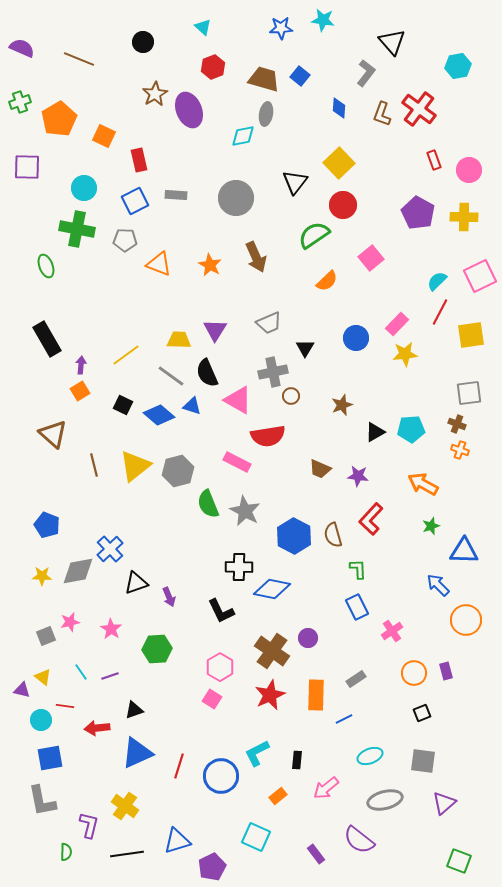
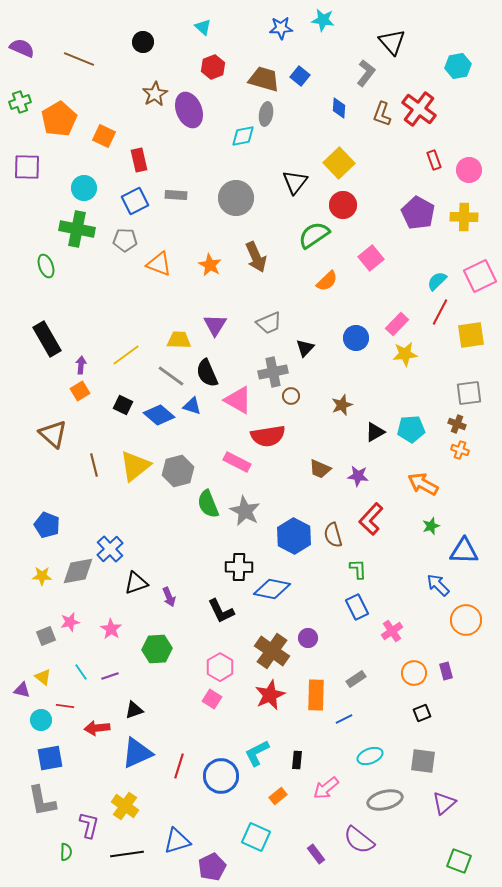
purple triangle at (215, 330): moved 5 px up
black triangle at (305, 348): rotated 12 degrees clockwise
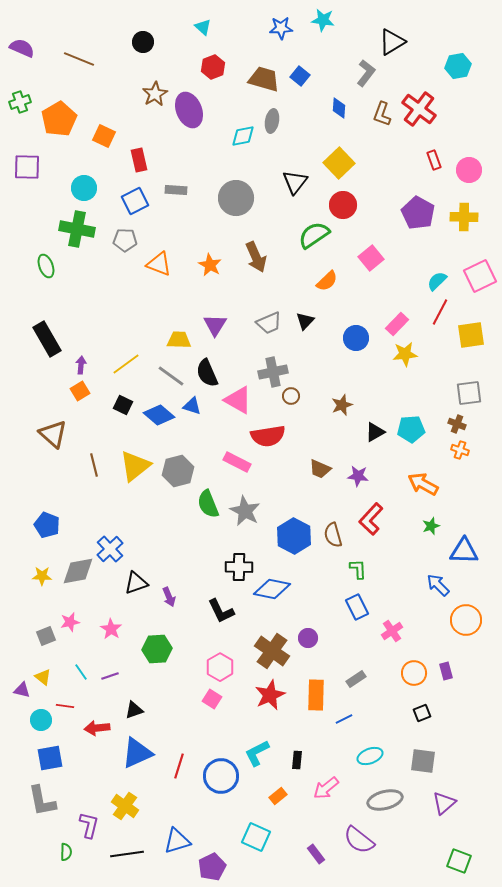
black triangle at (392, 42): rotated 40 degrees clockwise
gray ellipse at (266, 114): moved 6 px right, 7 px down
gray rectangle at (176, 195): moved 5 px up
black triangle at (305, 348): moved 27 px up
yellow line at (126, 355): moved 9 px down
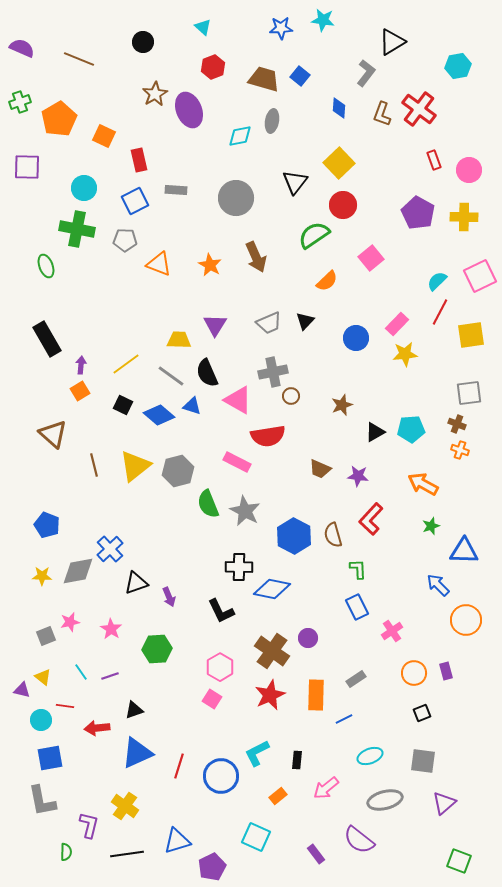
cyan diamond at (243, 136): moved 3 px left
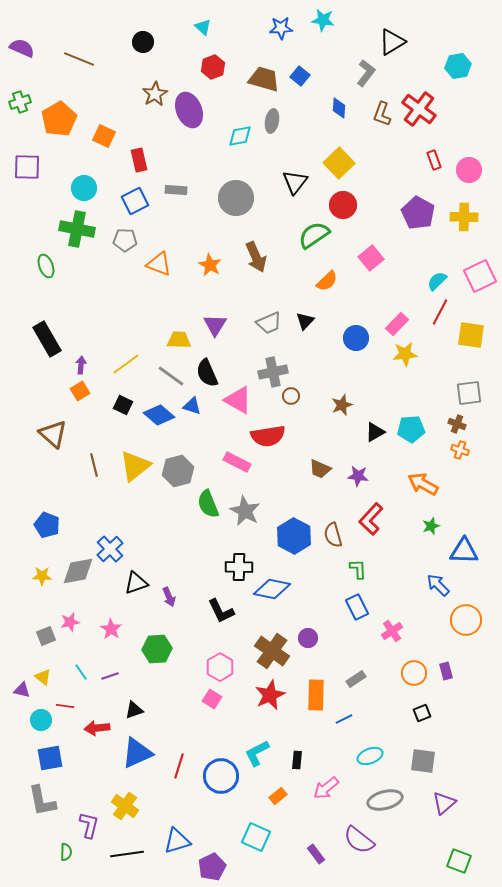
yellow square at (471, 335): rotated 16 degrees clockwise
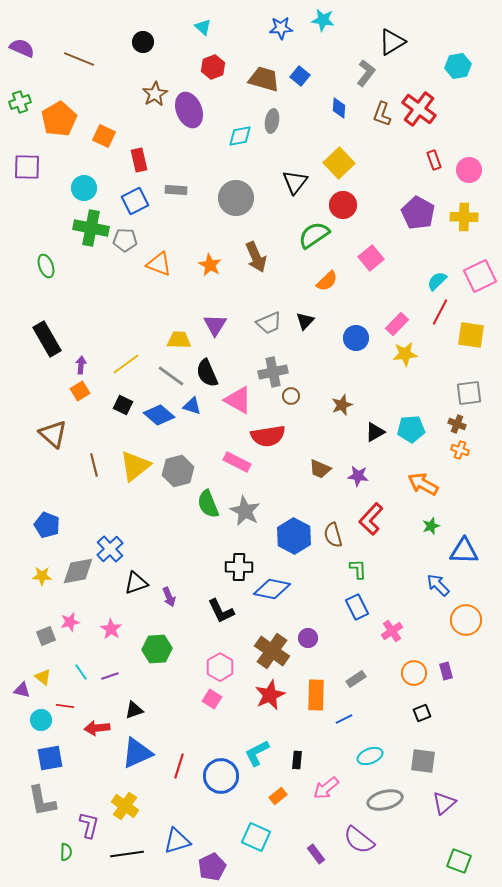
green cross at (77, 229): moved 14 px right, 1 px up
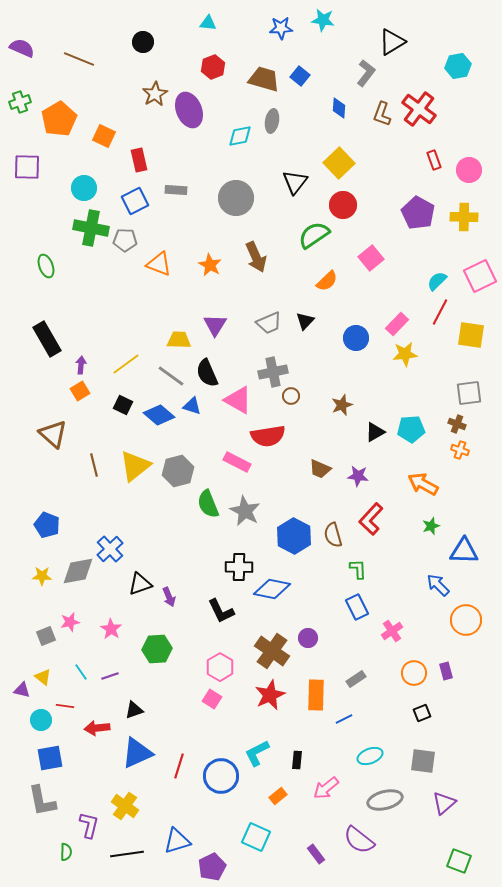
cyan triangle at (203, 27): moved 5 px right, 4 px up; rotated 36 degrees counterclockwise
black triangle at (136, 583): moved 4 px right, 1 px down
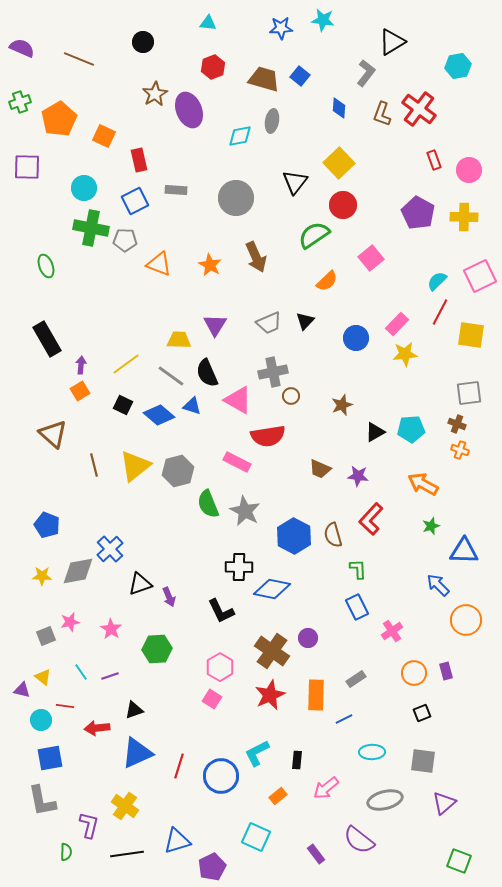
cyan ellipse at (370, 756): moved 2 px right, 4 px up; rotated 20 degrees clockwise
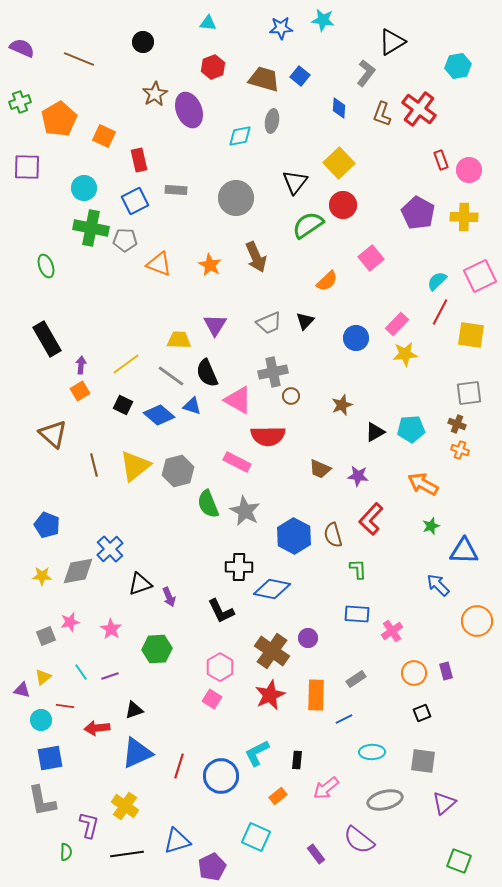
red rectangle at (434, 160): moved 7 px right
green semicircle at (314, 235): moved 6 px left, 10 px up
red semicircle at (268, 436): rotated 8 degrees clockwise
blue rectangle at (357, 607): moved 7 px down; rotated 60 degrees counterclockwise
orange circle at (466, 620): moved 11 px right, 1 px down
yellow triangle at (43, 677): rotated 42 degrees clockwise
